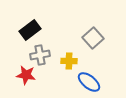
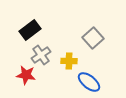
gray cross: moved 1 px right; rotated 24 degrees counterclockwise
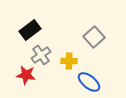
gray square: moved 1 px right, 1 px up
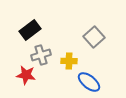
gray cross: rotated 18 degrees clockwise
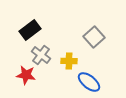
gray cross: rotated 36 degrees counterclockwise
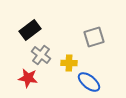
gray square: rotated 25 degrees clockwise
yellow cross: moved 2 px down
red star: moved 2 px right, 3 px down
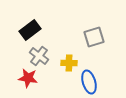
gray cross: moved 2 px left, 1 px down
blue ellipse: rotated 35 degrees clockwise
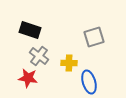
black rectangle: rotated 55 degrees clockwise
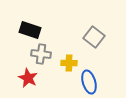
gray square: rotated 35 degrees counterclockwise
gray cross: moved 2 px right, 2 px up; rotated 30 degrees counterclockwise
red star: rotated 18 degrees clockwise
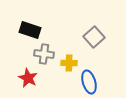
gray square: rotated 10 degrees clockwise
gray cross: moved 3 px right
